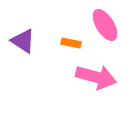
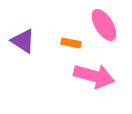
pink ellipse: moved 1 px left
pink arrow: moved 2 px left, 1 px up
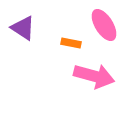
purple triangle: moved 13 px up
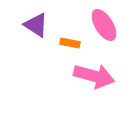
purple triangle: moved 13 px right, 3 px up
orange rectangle: moved 1 px left
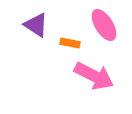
pink arrow: rotated 12 degrees clockwise
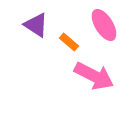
orange rectangle: moved 1 px left, 1 px up; rotated 30 degrees clockwise
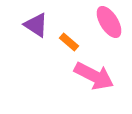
pink ellipse: moved 5 px right, 3 px up
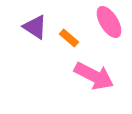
purple triangle: moved 1 px left, 2 px down
orange rectangle: moved 4 px up
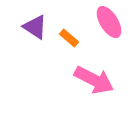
pink arrow: moved 4 px down
